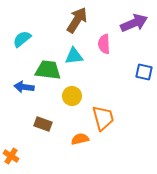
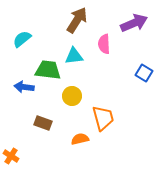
blue square: moved 1 px down; rotated 18 degrees clockwise
brown rectangle: moved 1 px up
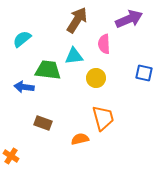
purple arrow: moved 5 px left, 4 px up
blue square: rotated 18 degrees counterclockwise
yellow circle: moved 24 px right, 18 px up
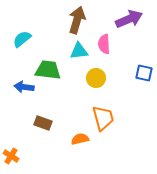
brown arrow: rotated 16 degrees counterclockwise
cyan triangle: moved 5 px right, 5 px up
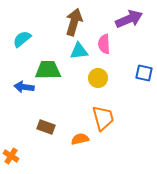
brown arrow: moved 3 px left, 2 px down
green trapezoid: rotated 8 degrees counterclockwise
yellow circle: moved 2 px right
brown rectangle: moved 3 px right, 4 px down
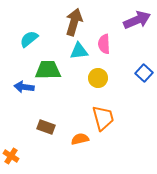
purple arrow: moved 8 px right, 1 px down
cyan semicircle: moved 7 px right
blue square: rotated 30 degrees clockwise
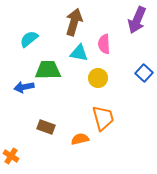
purple arrow: rotated 136 degrees clockwise
cyan triangle: moved 2 px down; rotated 18 degrees clockwise
blue arrow: rotated 18 degrees counterclockwise
